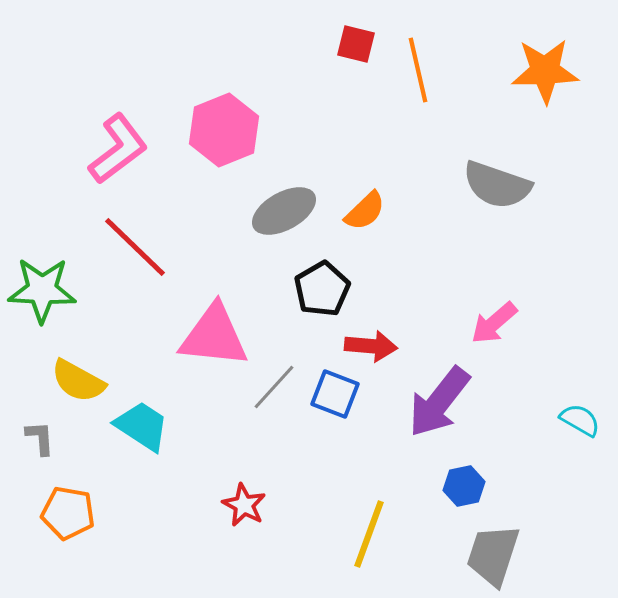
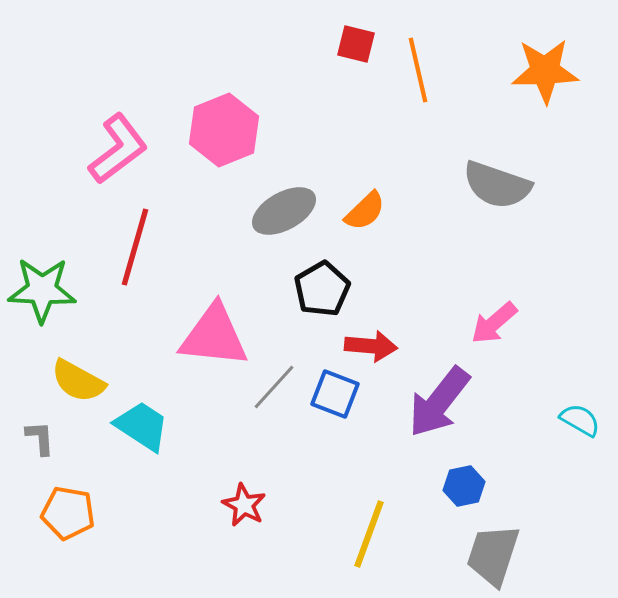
red line: rotated 62 degrees clockwise
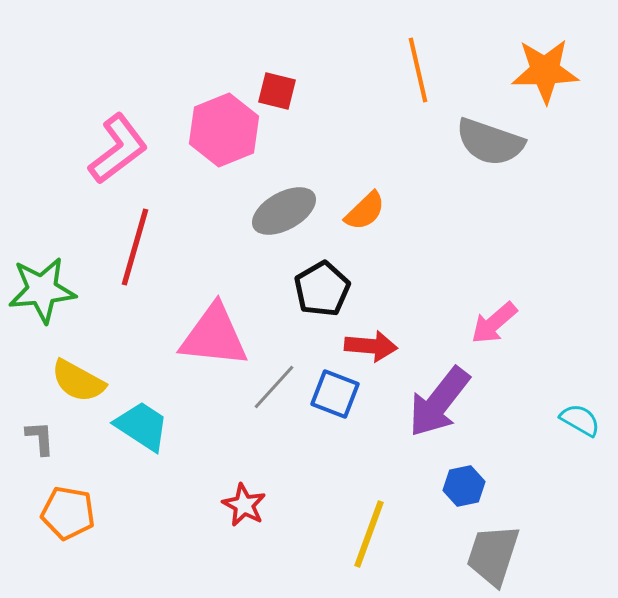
red square: moved 79 px left, 47 px down
gray semicircle: moved 7 px left, 43 px up
green star: rotated 8 degrees counterclockwise
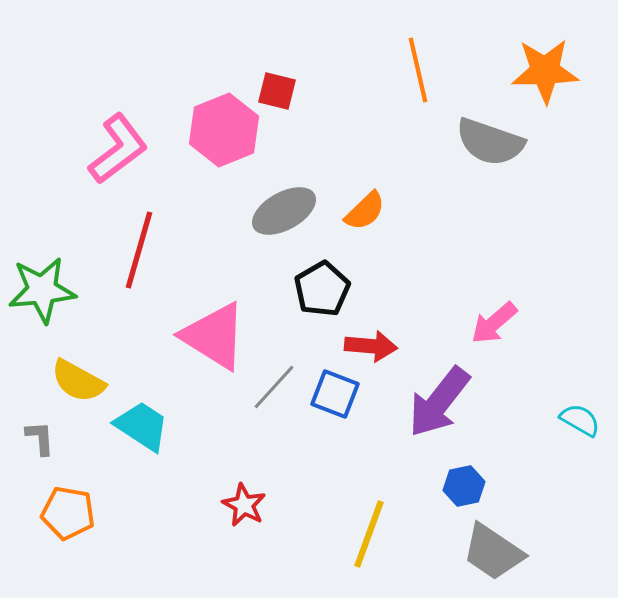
red line: moved 4 px right, 3 px down
pink triangle: rotated 26 degrees clockwise
gray trapezoid: moved 3 px up; rotated 74 degrees counterclockwise
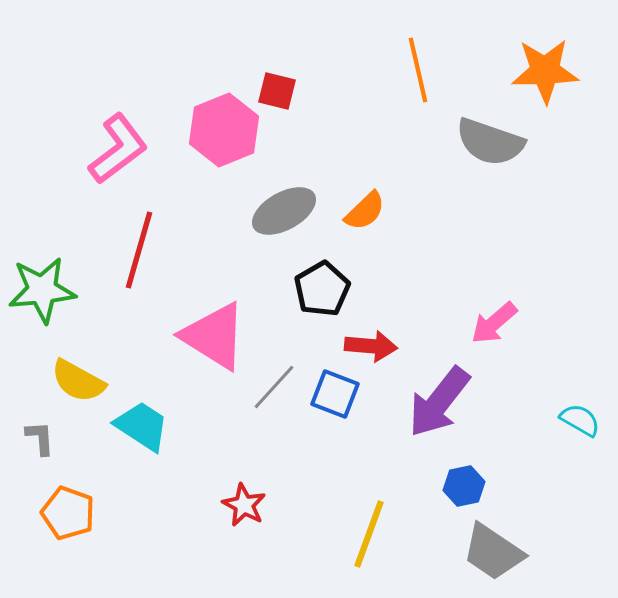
orange pentagon: rotated 10 degrees clockwise
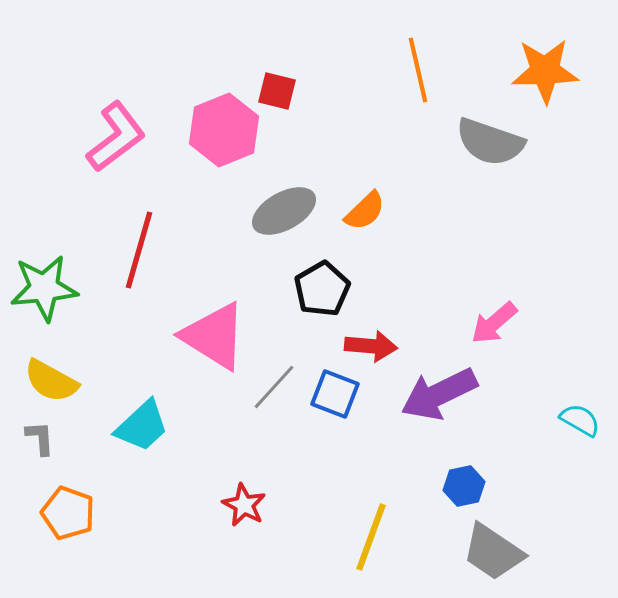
pink L-shape: moved 2 px left, 12 px up
green star: moved 2 px right, 2 px up
yellow semicircle: moved 27 px left
purple arrow: moved 8 px up; rotated 26 degrees clockwise
cyan trapezoid: rotated 104 degrees clockwise
yellow line: moved 2 px right, 3 px down
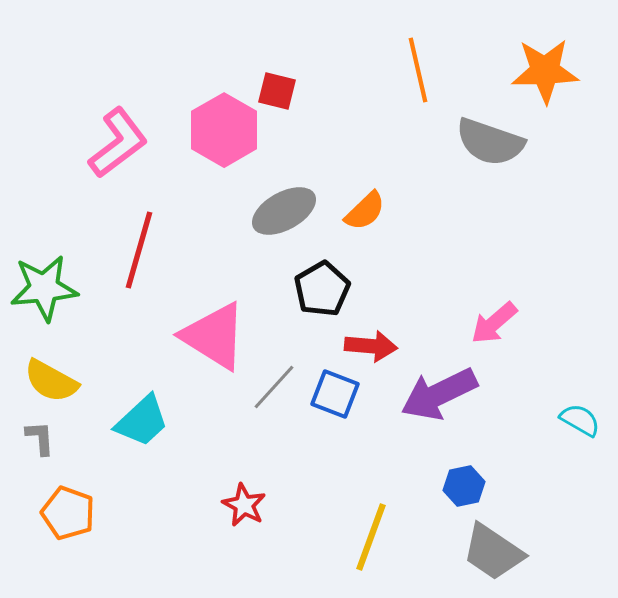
pink hexagon: rotated 8 degrees counterclockwise
pink L-shape: moved 2 px right, 6 px down
cyan trapezoid: moved 5 px up
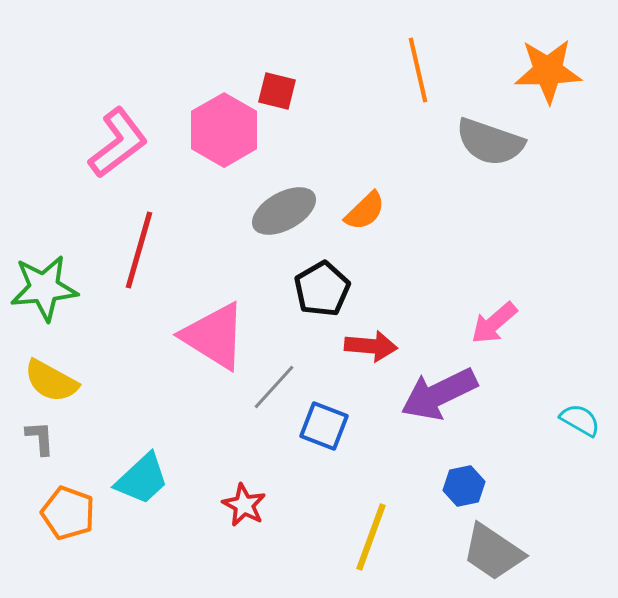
orange star: moved 3 px right
blue square: moved 11 px left, 32 px down
cyan trapezoid: moved 58 px down
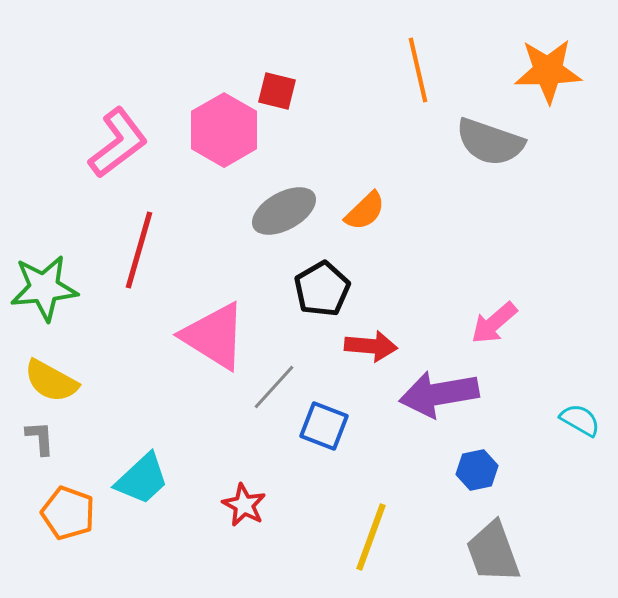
purple arrow: rotated 16 degrees clockwise
blue hexagon: moved 13 px right, 16 px up
gray trapezoid: rotated 36 degrees clockwise
